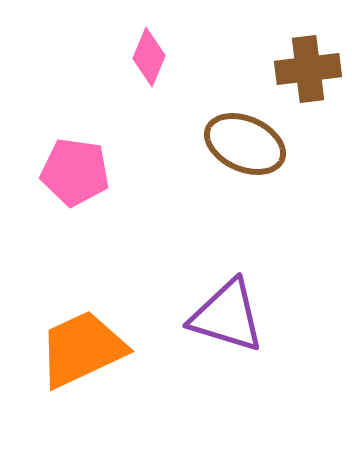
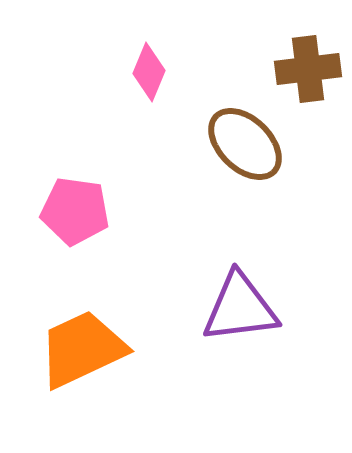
pink diamond: moved 15 px down
brown ellipse: rotated 20 degrees clockwise
pink pentagon: moved 39 px down
purple triangle: moved 13 px right, 8 px up; rotated 24 degrees counterclockwise
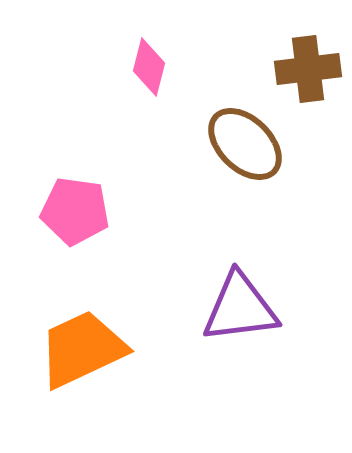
pink diamond: moved 5 px up; rotated 8 degrees counterclockwise
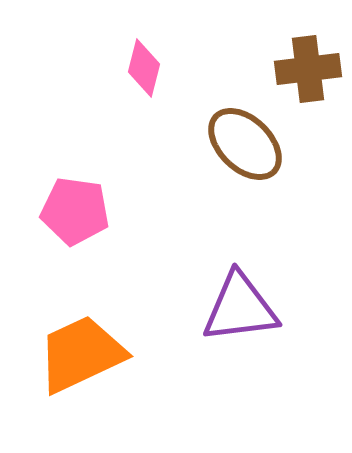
pink diamond: moved 5 px left, 1 px down
orange trapezoid: moved 1 px left, 5 px down
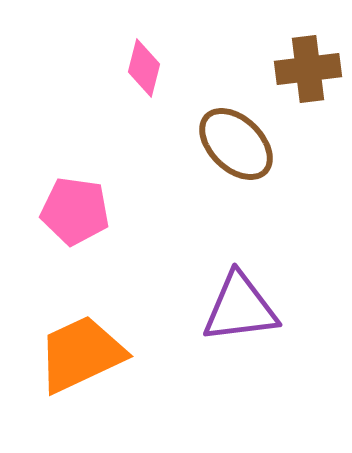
brown ellipse: moved 9 px left
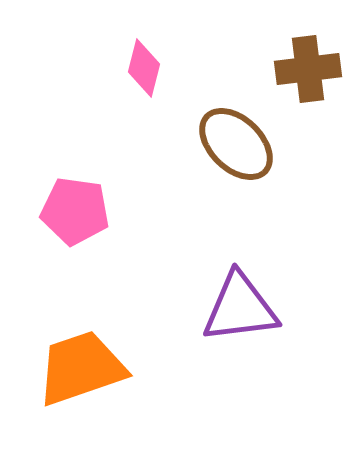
orange trapezoid: moved 14 px down; rotated 6 degrees clockwise
